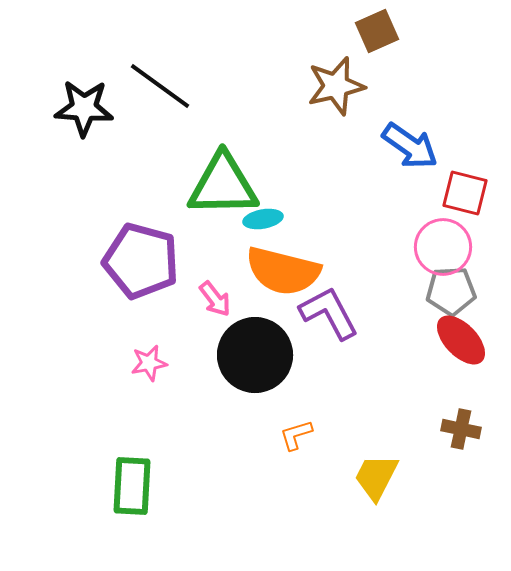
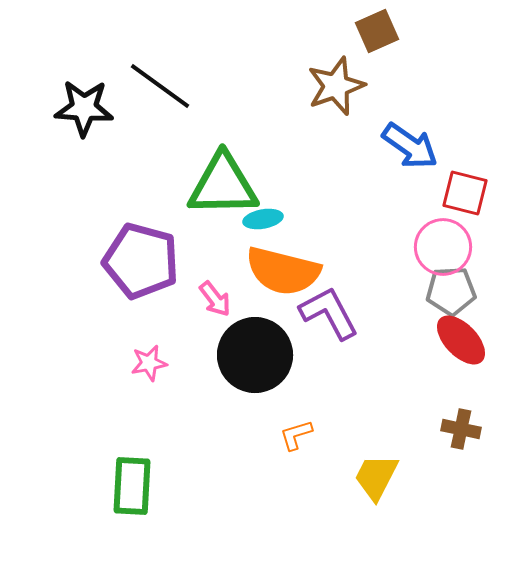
brown star: rotated 6 degrees counterclockwise
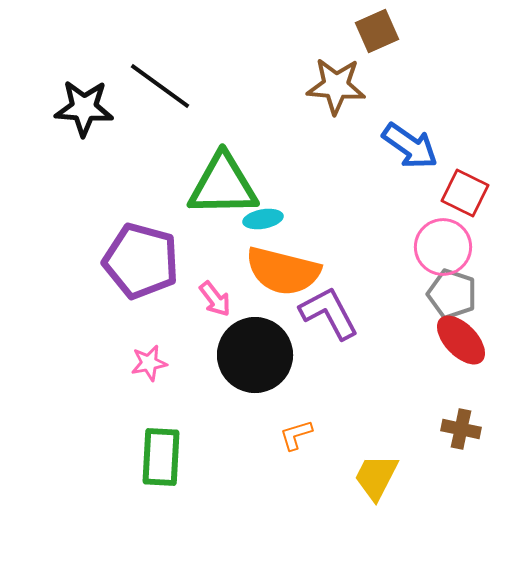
brown star: rotated 24 degrees clockwise
red square: rotated 12 degrees clockwise
gray pentagon: moved 1 px right, 3 px down; rotated 21 degrees clockwise
green rectangle: moved 29 px right, 29 px up
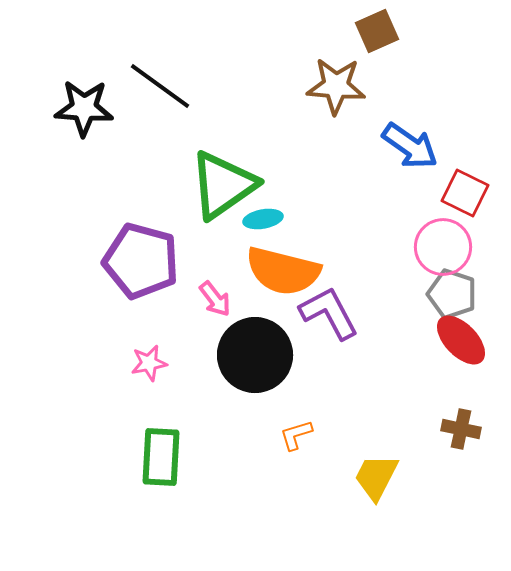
green triangle: rotated 34 degrees counterclockwise
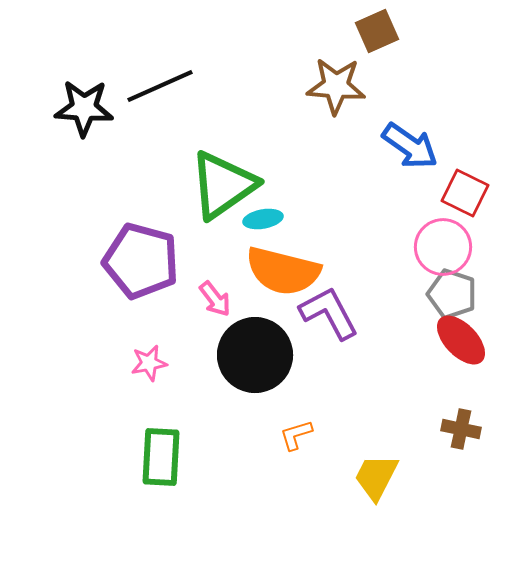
black line: rotated 60 degrees counterclockwise
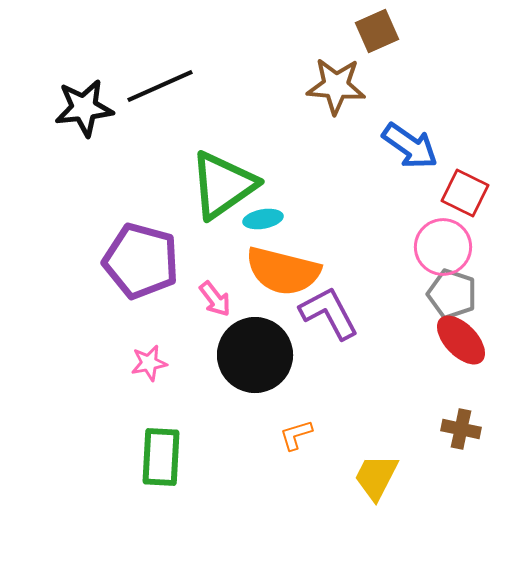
black star: rotated 10 degrees counterclockwise
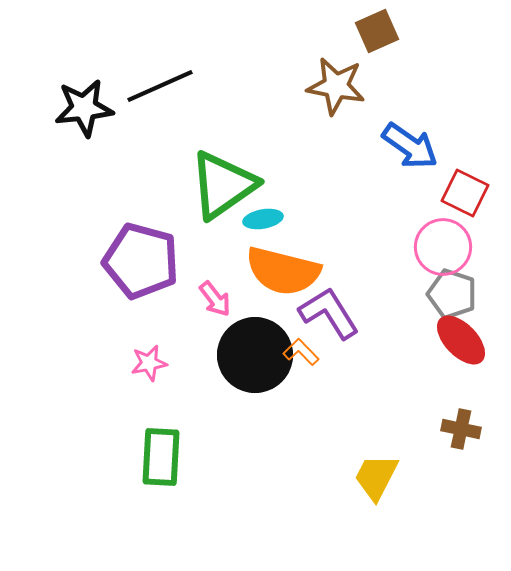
brown star: rotated 6 degrees clockwise
purple L-shape: rotated 4 degrees counterclockwise
orange L-shape: moved 5 px right, 83 px up; rotated 63 degrees clockwise
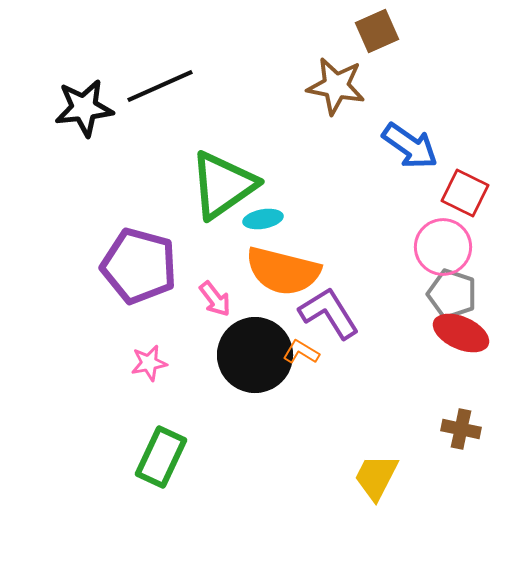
purple pentagon: moved 2 px left, 5 px down
red ellipse: moved 7 px up; rotated 22 degrees counterclockwise
orange L-shape: rotated 15 degrees counterclockwise
green rectangle: rotated 22 degrees clockwise
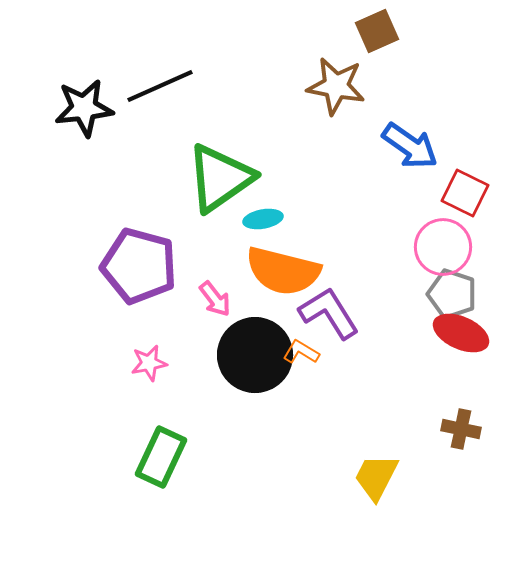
green triangle: moved 3 px left, 7 px up
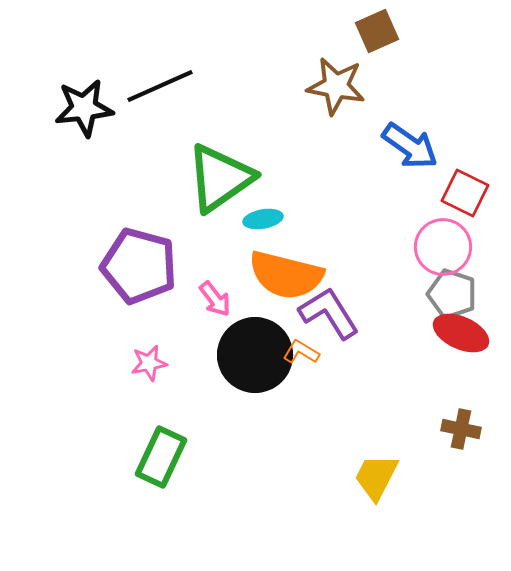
orange semicircle: moved 3 px right, 4 px down
